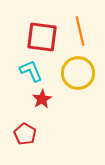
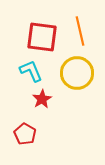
yellow circle: moved 1 px left
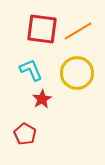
orange line: moved 2 px left; rotated 72 degrees clockwise
red square: moved 8 px up
cyan L-shape: moved 1 px up
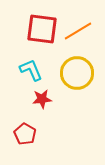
red star: rotated 24 degrees clockwise
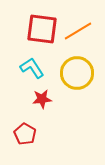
cyan L-shape: moved 1 px right, 2 px up; rotated 10 degrees counterclockwise
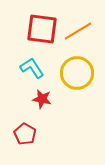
red star: rotated 18 degrees clockwise
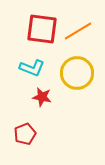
cyan L-shape: rotated 145 degrees clockwise
red star: moved 2 px up
red pentagon: rotated 20 degrees clockwise
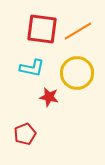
cyan L-shape: rotated 10 degrees counterclockwise
red star: moved 7 px right
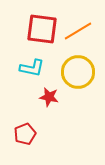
yellow circle: moved 1 px right, 1 px up
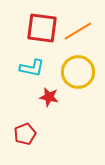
red square: moved 1 px up
